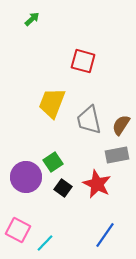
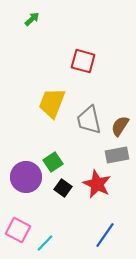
brown semicircle: moved 1 px left, 1 px down
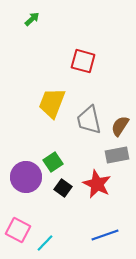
blue line: rotated 36 degrees clockwise
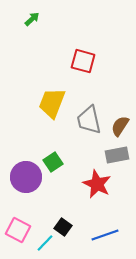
black square: moved 39 px down
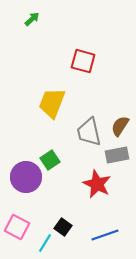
gray trapezoid: moved 12 px down
green square: moved 3 px left, 2 px up
pink square: moved 1 px left, 3 px up
cyan line: rotated 12 degrees counterclockwise
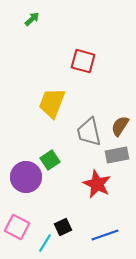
black square: rotated 30 degrees clockwise
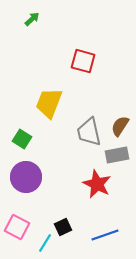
yellow trapezoid: moved 3 px left
green square: moved 28 px left, 21 px up; rotated 24 degrees counterclockwise
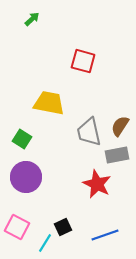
yellow trapezoid: rotated 80 degrees clockwise
